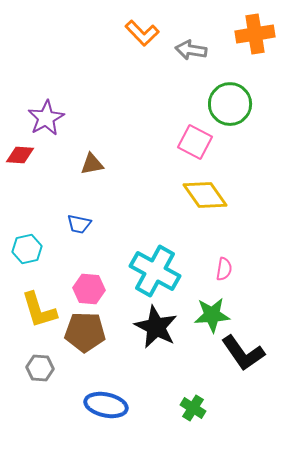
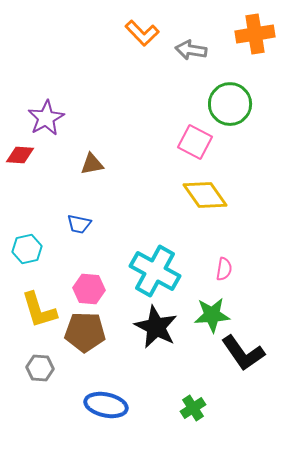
green cross: rotated 25 degrees clockwise
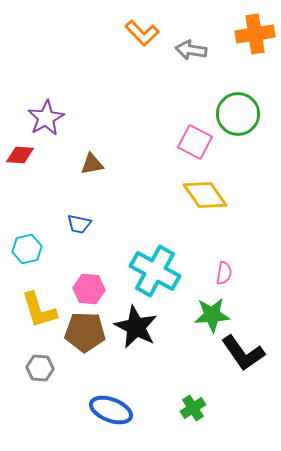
green circle: moved 8 px right, 10 px down
pink semicircle: moved 4 px down
black star: moved 20 px left
blue ellipse: moved 5 px right, 5 px down; rotated 9 degrees clockwise
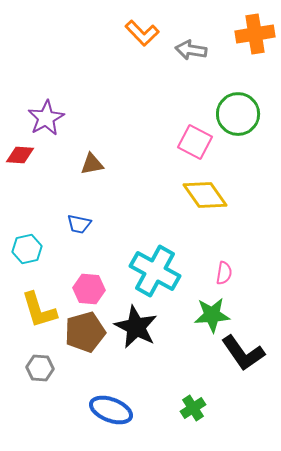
brown pentagon: rotated 18 degrees counterclockwise
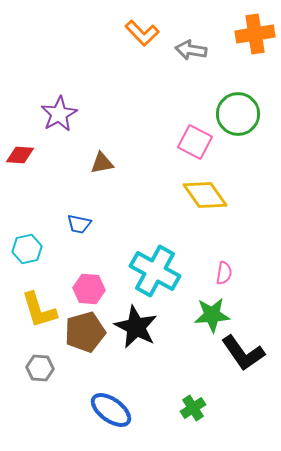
purple star: moved 13 px right, 4 px up
brown triangle: moved 10 px right, 1 px up
blue ellipse: rotated 15 degrees clockwise
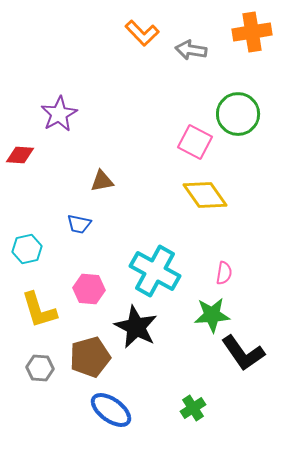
orange cross: moved 3 px left, 2 px up
brown triangle: moved 18 px down
brown pentagon: moved 5 px right, 25 px down
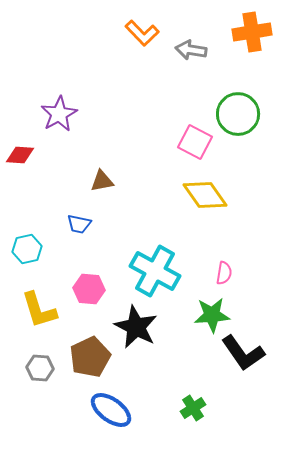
brown pentagon: rotated 9 degrees counterclockwise
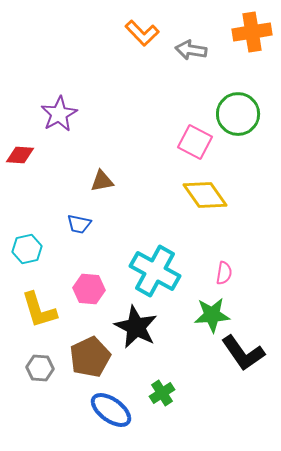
green cross: moved 31 px left, 15 px up
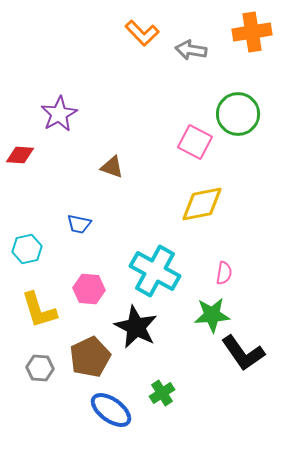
brown triangle: moved 10 px right, 14 px up; rotated 30 degrees clockwise
yellow diamond: moved 3 px left, 9 px down; rotated 66 degrees counterclockwise
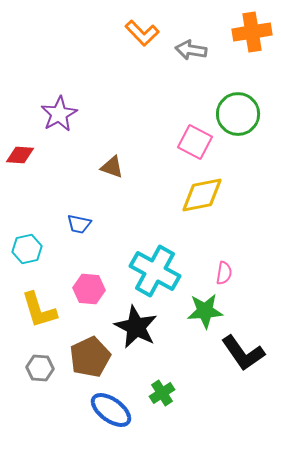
yellow diamond: moved 9 px up
green star: moved 7 px left, 4 px up
